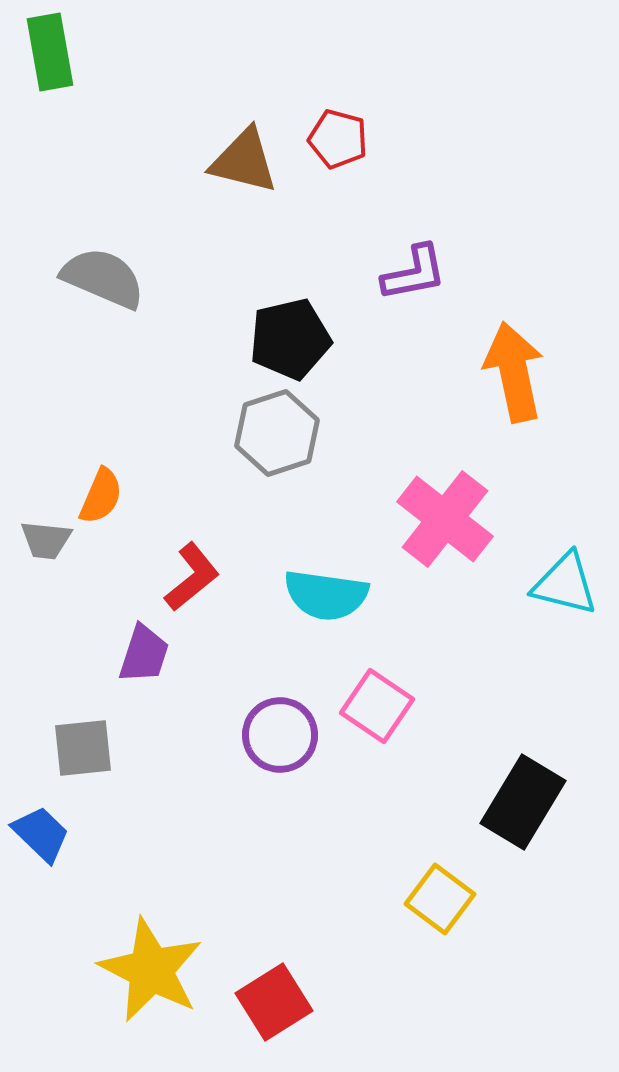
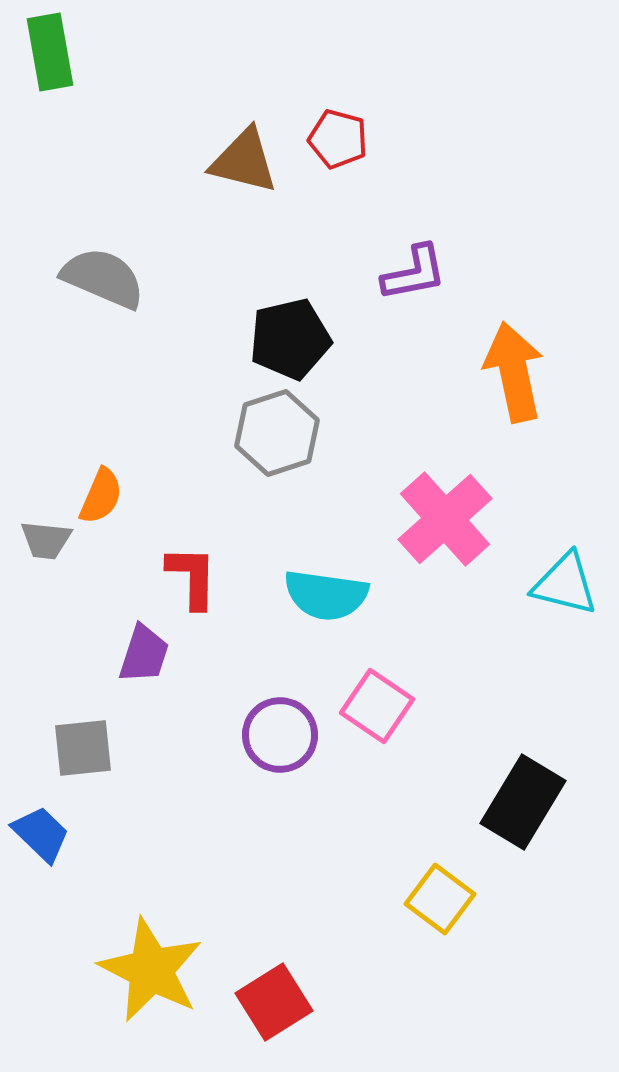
pink cross: rotated 10 degrees clockwise
red L-shape: rotated 50 degrees counterclockwise
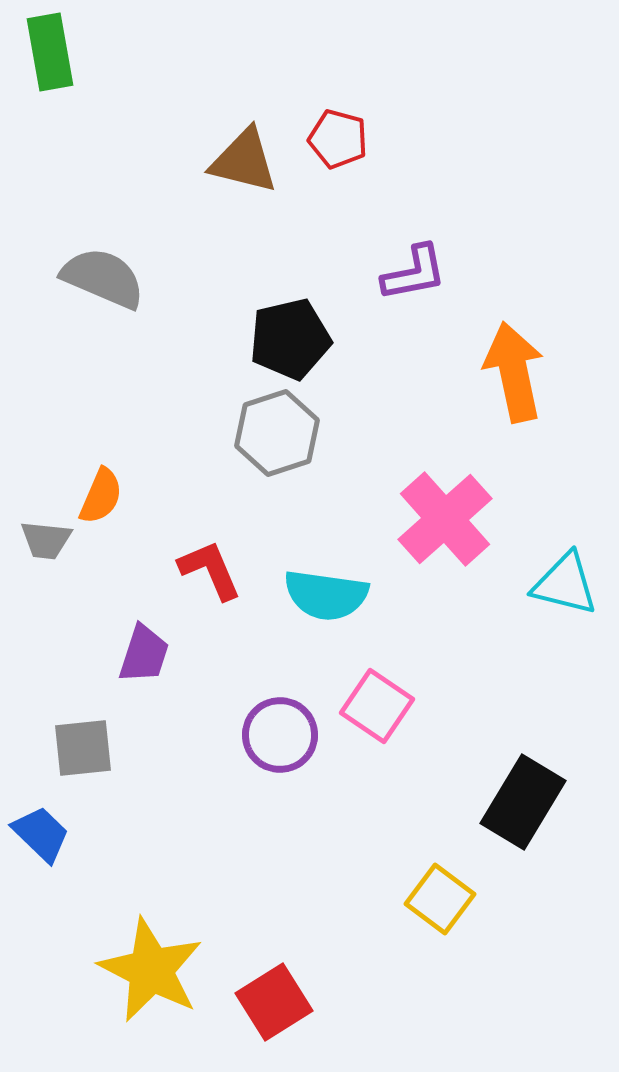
red L-shape: moved 18 px right, 7 px up; rotated 24 degrees counterclockwise
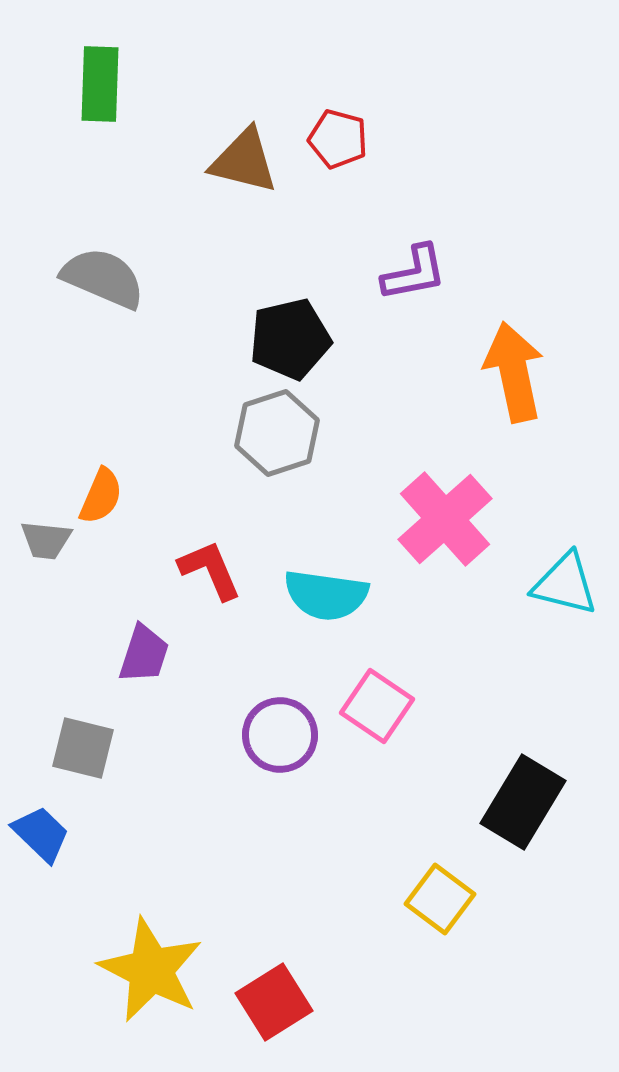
green rectangle: moved 50 px right, 32 px down; rotated 12 degrees clockwise
gray square: rotated 20 degrees clockwise
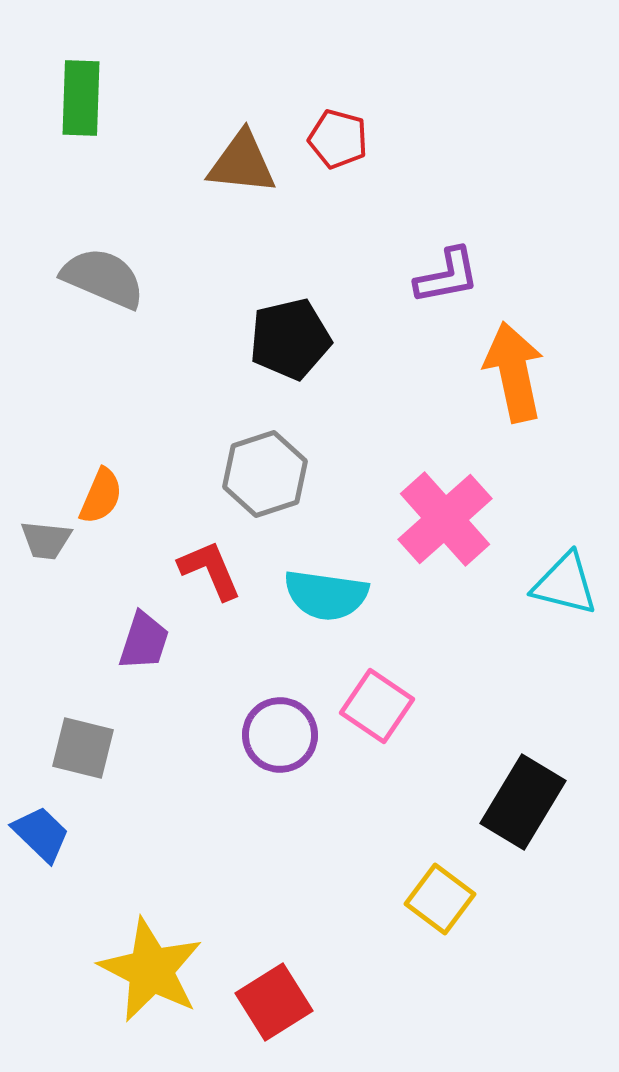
green rectangle: moved 19 px left, 14 px down
brown triangle: moved 2 px left, 2 px down; rotated 8 degrees counterclockwise
purple L-shape: moved 33 px right, 3 px down
gray hexagon: moved 12 px left, 41 px down
purple trapezoid: moved 13 px up
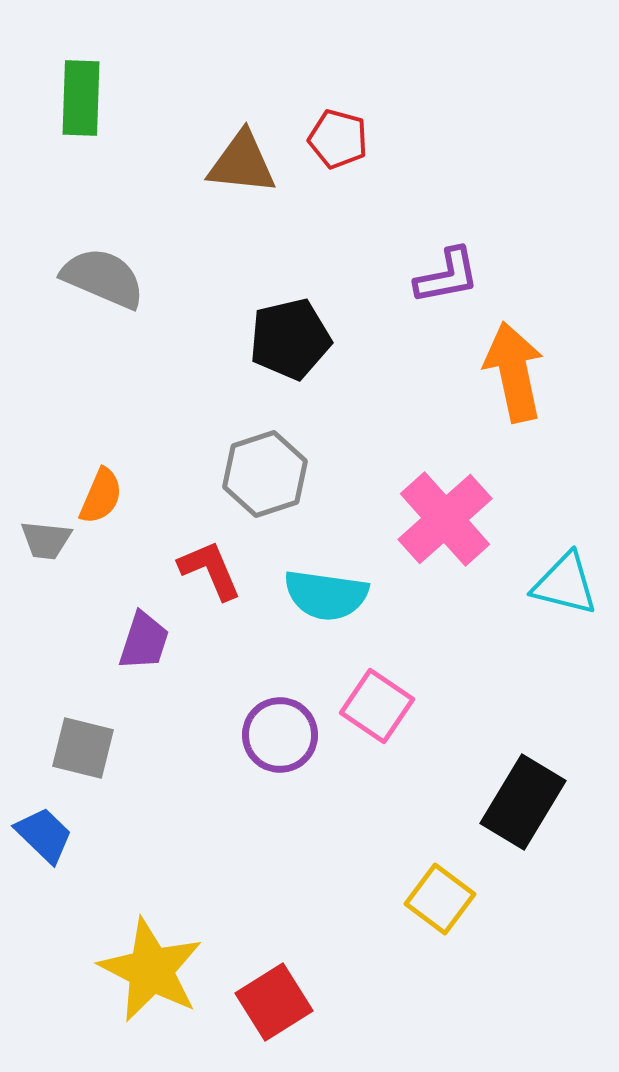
blue trapezoid: moved 3 px right, 1 px down
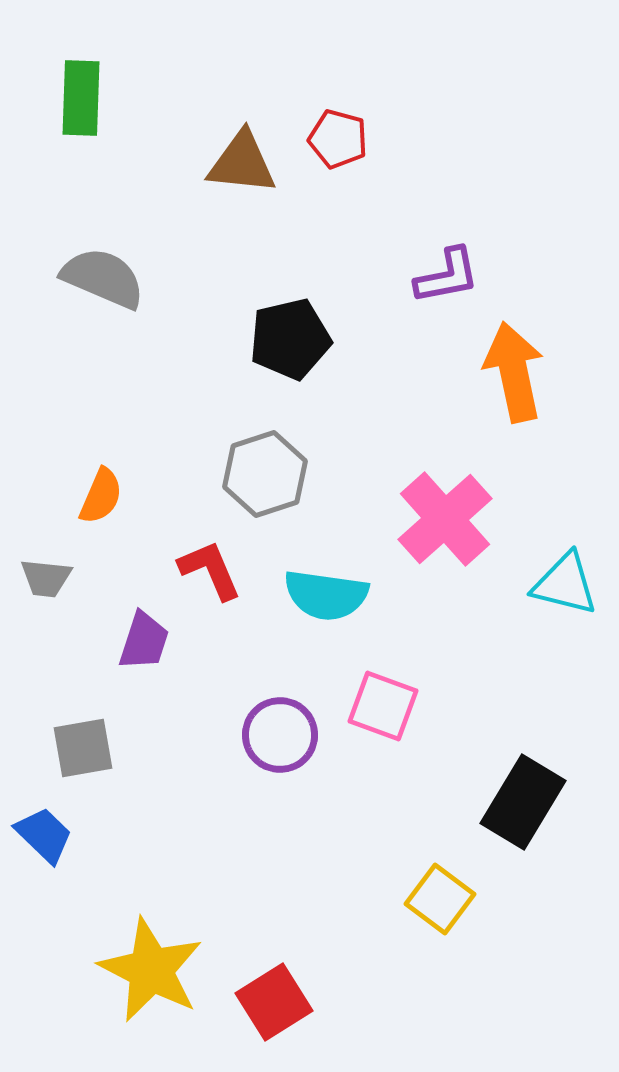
gray trapezoid: moved 38 px down
pink square: moved 6 px right; rotated 14 degrees counterclockwise
gray square: rotated 24 degrees counterclockwise
